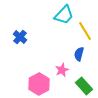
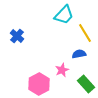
yellow line: moved 2 px down
blue cross: moved 3 px left, 1 px up
blue semicircle: rotated 64 degrees clockwise
green rectangle: moved 2 px right, 2 px up
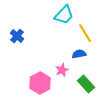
pink hexagon: moved 1 px right, 1 px up
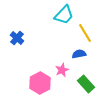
blue cross: moved 2 px down
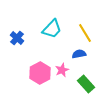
cyan trapezoid: moved 12 px left, 14 px down
pink hexagon: moved 10 px up
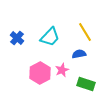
cyan trapezoid: moved 2 px left, 8 px down
yellow line: moved 1 px up
green rectangle: rotated 30 degrees counterclockwise
